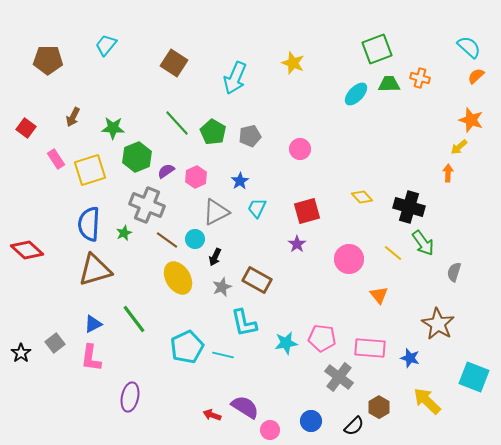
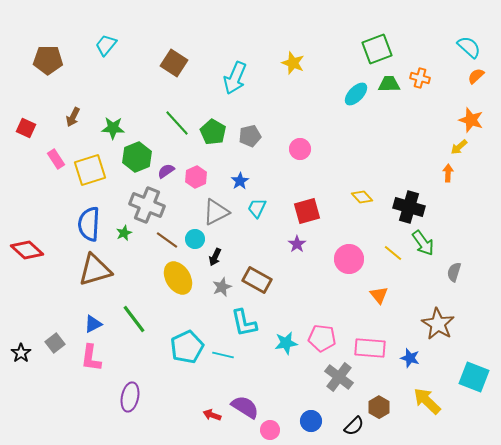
red square at (26, 128): rotated 12 degrees counterclockwise
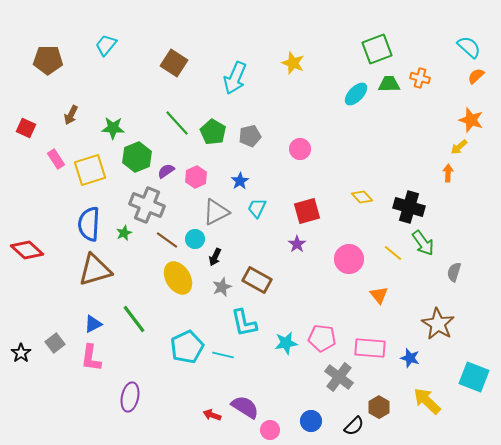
brown arrow at (73, 117): moved 2 px left, 2 px up
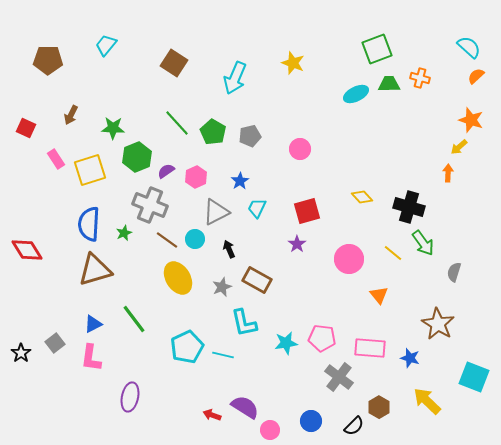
cyan ellipse at (356, 94): rotated 20 degrees clockwise
gray cross at (147, 205): moved 3 px right
red diamond at (27, 250): rotated 16 degrees clockwise
black arrow at (215, 257): moved 14 px right, 8 px up; rotated 132 degrees clockwise
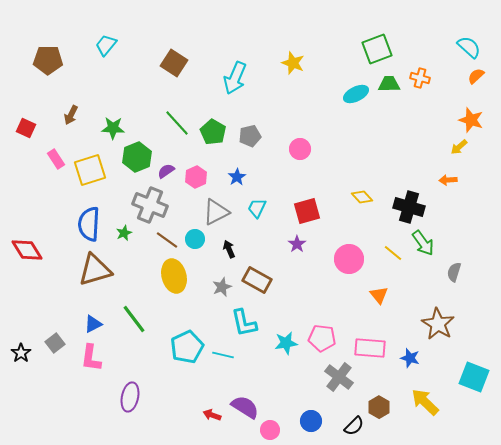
orange arrow at (448, 173): moved 7 px down; rotated 96 degrees counterclockwise
blue star at (240, 181): moved 3 px left, 4 px up
yellow ellipse at (178, 278): moved 4 px left, 2 px up; rotated 16 degrees clockwise
yellow arrow at (427, 401): moved 2 px left, 1 px down
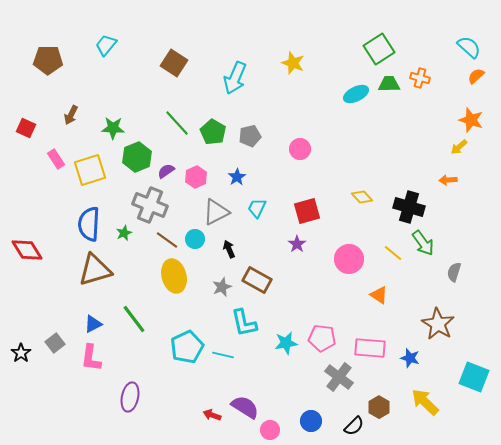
green square at (377, 49): moved 2 px right; rotated 12 degrees counterclockwise
orange triangle at (379, 295): rotated 18 degrees counterclockwise
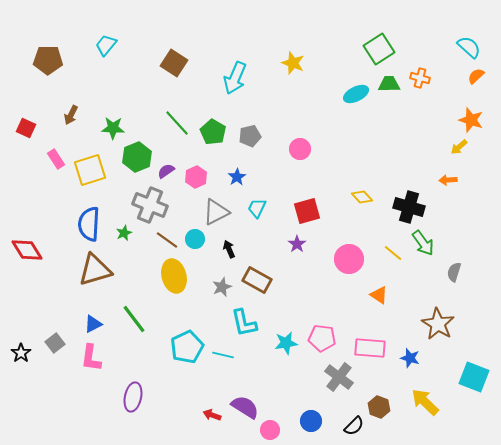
purple ellipse at (130, 397): moved 3 px right
brown hexagon at (379, 407): rotated 10 degrees counterclockwise
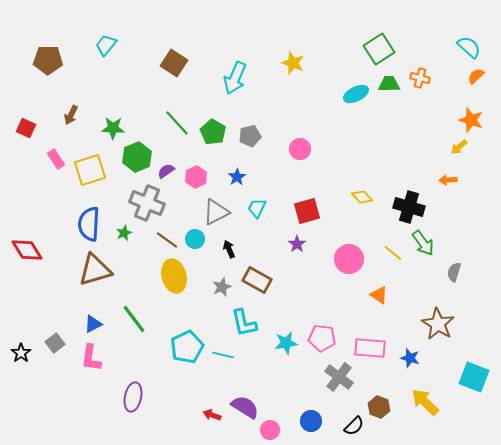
gray cross at (150, 205): moved 3 px left, 2 px up
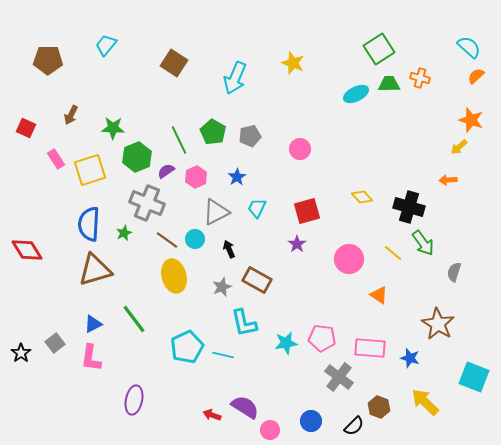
green line at (177, 123): moved 2 px right, 17 px down; rotated 16 degrees clockwise
purple ellipse at (133, 397): moved 1 px right, 3 px down
